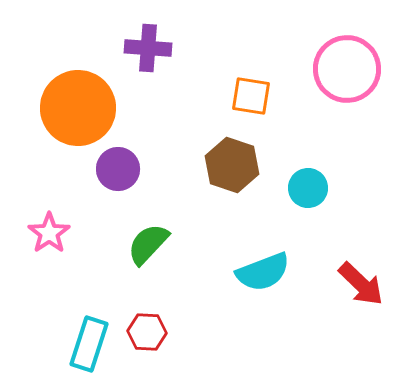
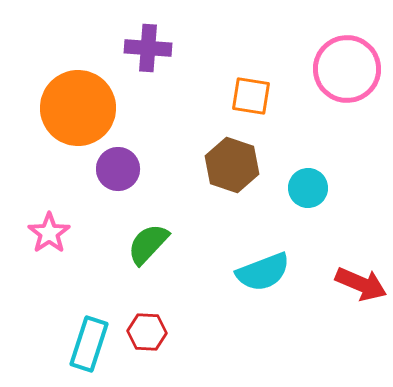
red arrow: rotated 21 degrees counterclockwise
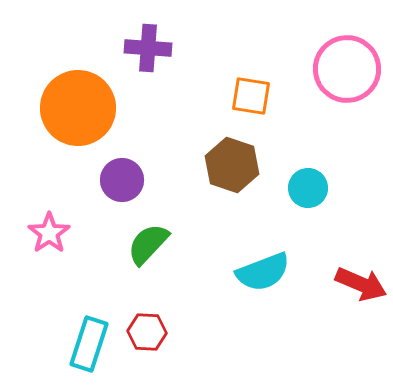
purple circle: moved 4 px right, 11 px down
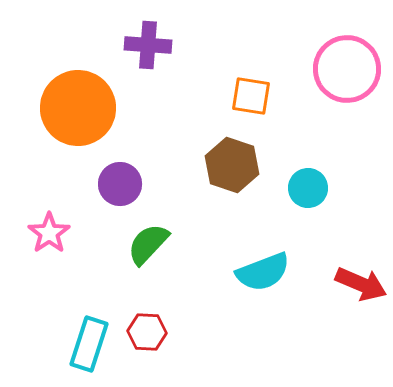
purple cross: moved 3 px up
purple circle: moved 2 px left, 4 px down
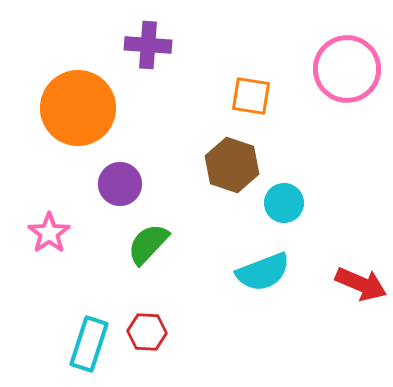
cyan circle: moved 24 px left, 15 px down
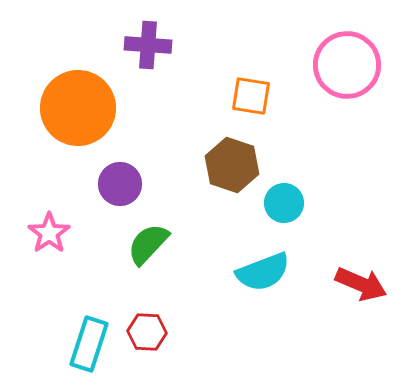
pink circle: moved 4 px up
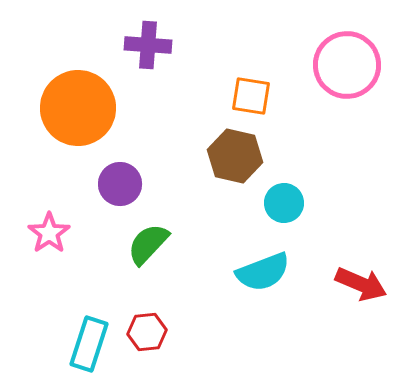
brown hexagon: moved 3 px right, 9 px up; rotated 6 degrees counterclockwise
red hexagon: rotated 9 degrees counterclockwise
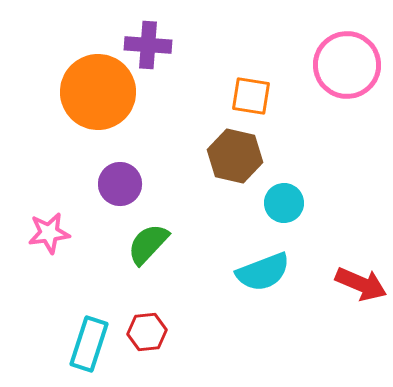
orange circle: moved 20 px right, 16 px up
pink star: rotated 27 degrees clockwise
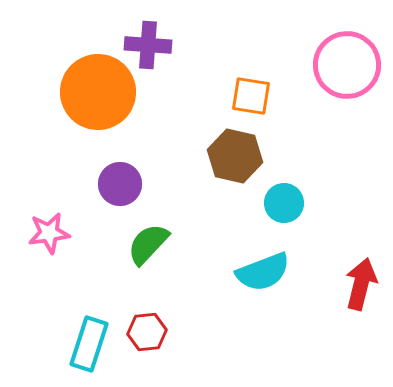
red arrow: rotated 99 degrees counterclockwise
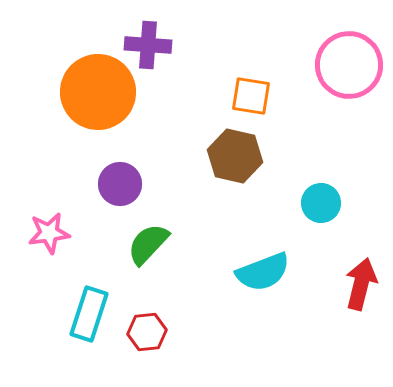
pink circle: moved 2 px right
cyan circle: moved 37 px right
cyan rectangle: moved 30 px up
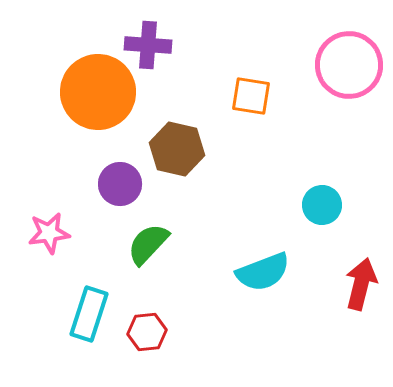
brown hexagon: moved 58 px left, 7 px up
cyan circle: moved 1 px right, 2 px down
